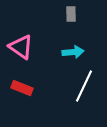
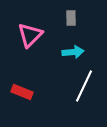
gray rectangle: moved 4 px down
pink triangle: moved 9 px right, 12 px up; rotated 40 degrees clockwise
red rectangle: moved 4 px down
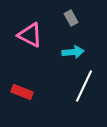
gray rectangle: rotated 28 degrees counterclockwise
pink triangle: rotated 48 degrees counterclockwise
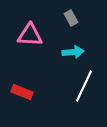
pink triangle: rotated 24 degrees counterclockwise
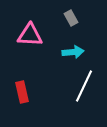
red rectangle: rotated 55 degrees clockwise
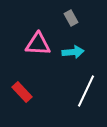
pink triangle: moved 8 px right, 9 px down
white line: moved 2 px right, 5 px down
red rectangle: rotated 30 degrees counterclockwise
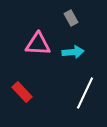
white line: moved 1 px left, 2 px down
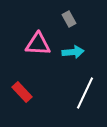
gray rectangle: moved 2 px left, 1 px down
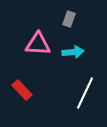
gray rectangle: rotated 49 degrees clockwise
red rectangle: moved 2 px up
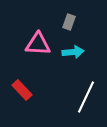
gray rectangle: moved 3 px down
white line: moved 1 px right, 4 px down
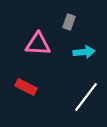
cyan arrow: moved 11 px right
red rectangle: moved 4 px right, 3 px up; rotated 20 degrees counterclockwise
white line: rotated 12 degrees clockwise
